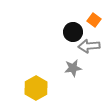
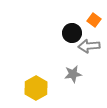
black circle: moved 1 px left, 1 px down
gray star: moved 6 px down
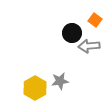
orange square: moved 1 px right
gray star: moved 13 px left, 7 px down
yellow hexagon: moved 1 px left
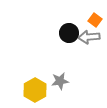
black circle: moved 3 px left
gray arrow: moved 9 px up
yellow hexagon: moved 2 px down
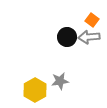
orange square: moved 3 px left
black circle: moved 2 px left, 4 px down
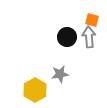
orange square: rotated 24 degrees counterclockwise
gray arrow: rotated 90 degrees clockwise
gray star: moved 7 px up
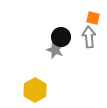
orange square: moved 1 px right, 2 px up
black circle: moved 6 px left
gray star: moved 5 px left, 24 px up; rotated 30 degrees clockwise
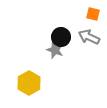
orange square: moved 4 px up
gray arrow: rotated 60 degrees counterclockwise
yellow hexagon: moved 6 px left, 7 px up
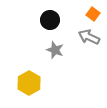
orange square: rotated 24 degrees clockwise
black circle: moved 11 px left, 17 px up
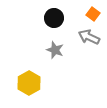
black circle: moved 4 px right, 2 px up
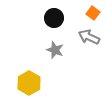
orange square: moved 1 px up
